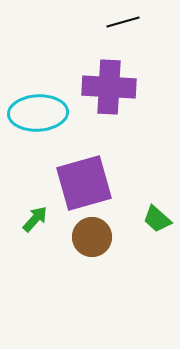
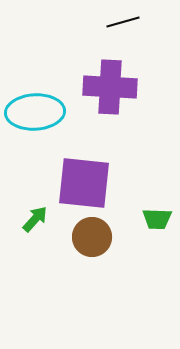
purple cross: moved 1 px right
cyan ellipse: moved 3 px left, 1 px up
purple square: rotated 22 degrees clockwise
green trapezoid: rotated 40 degrees counterclockwise
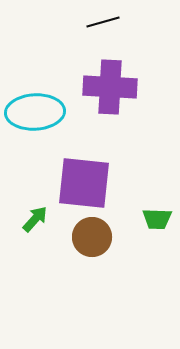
black line: moved 20 px left
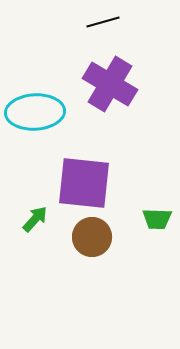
purple cross: moved 3 px up; rotated 28 degrees clockwise
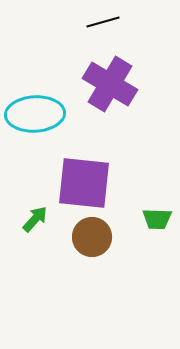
cyan ellipse: moved 2 px down
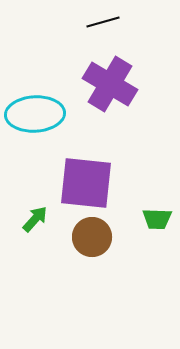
purple square: moved 2 px right
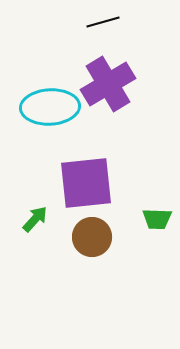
purple cross: moved 2 px left; rotated 28 degrees clockwise
cyan ellipse: moved 15 px right, 7 px up
purple square: rotated 12 degrees counterclockwise
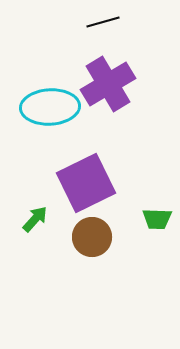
purple square: rotated 20 degrees counterclockwise
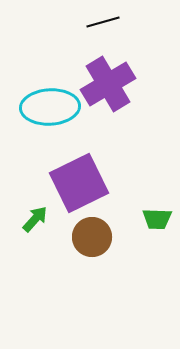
purple square: moved 7 px left
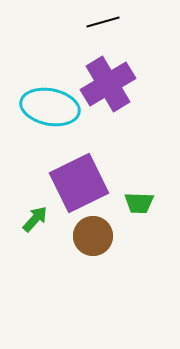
cyan ellipse: rotated 14 degrees clockwise
green trapezoid: moved 18 px left, 16 px up
brown circle: moved 1 px right, 1 px up
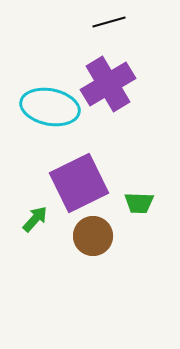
black line: moved 6 px right
